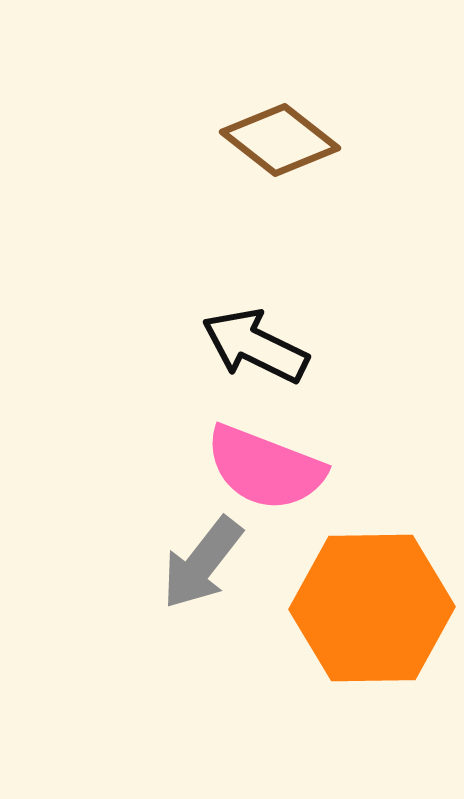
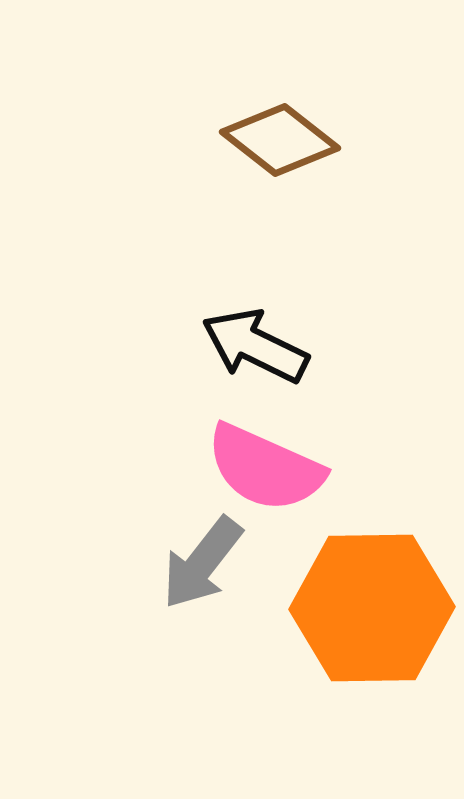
pink semicircle: rotated 3 degrees clockwise
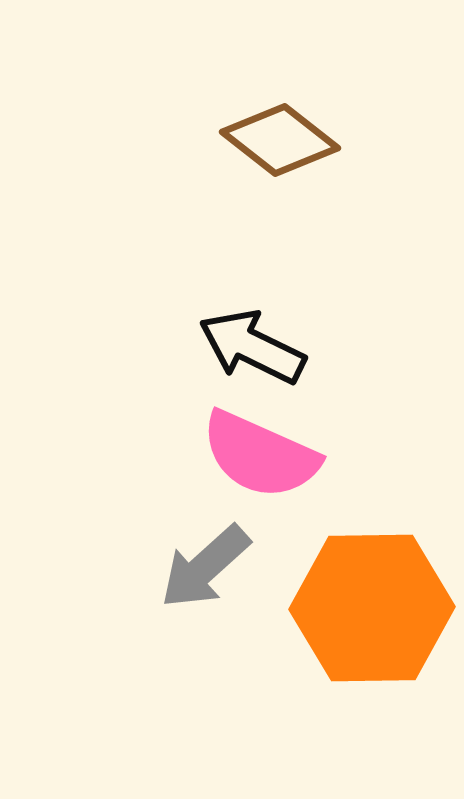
black arrow: moved 3 px left, 1 px down
pink semicircle: moved 5 px left, 13 px up
gray arrow: moved 3 px right, 4 px down; rotated 10 degrees clockwise
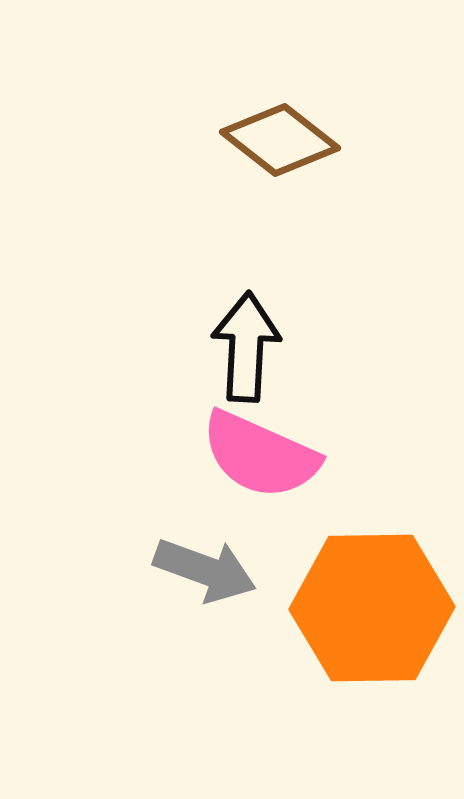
black arrow: moved 6 px left; rotated 67 degrees clockwise
gray arrow: moved 3 px down; rotated 118 degrees counterclockwise
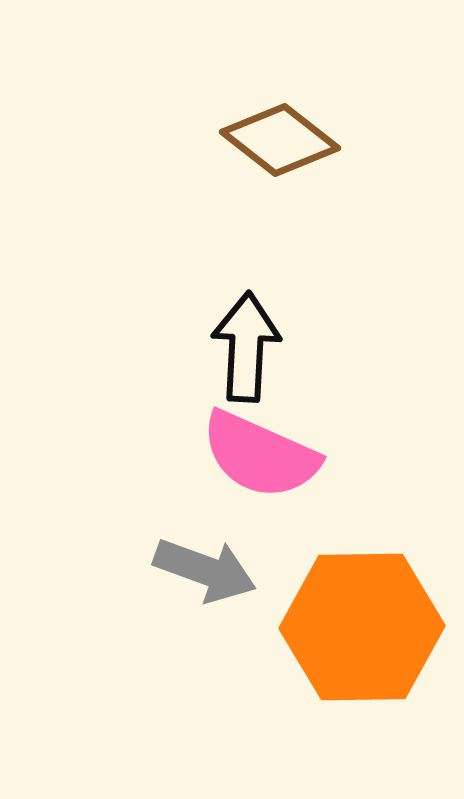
orange hexagon: moved 10 px left, 19 px down
